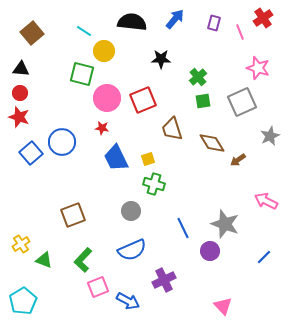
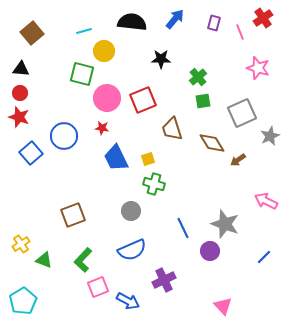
cyan line at (84, 31): rotated 49 degrees counterclockwise
gray square at (242, 102): moved 11 px down
blue circle at (62, 142): moved 2 px right, 6 px up
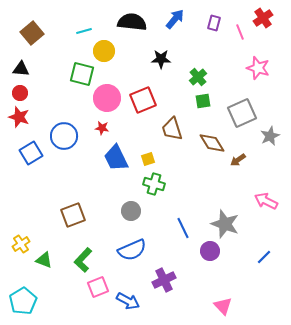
blue square at (31, 153): rotated 10 degrees clockwise
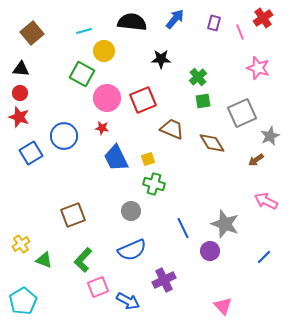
green square at (82, 74): rotated 15 degrees clockwise
brown trapezoid at (172, 129): rotated 130 degrees clockwise
brown arrow at (238, 160): moved 18 px right
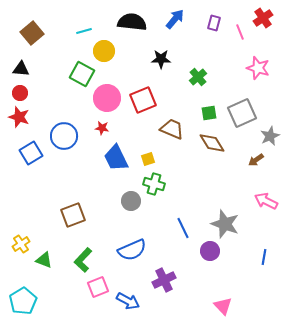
green square at (203, 101): moved 6 px right, 12 px down
gray circle at (131, 211): moved 10 px up
blue line at (264, 257): rotated 35 degrees counterclockwise
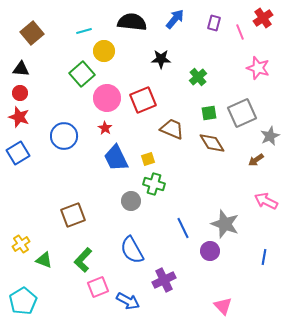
green square at (82, 74): rotated 20 degrees clockwise
red star at (102, 128): moved 3 px right; rotated 24 degrees clockwise
blue square at (31, 153): moved 13 px left
blue semicircle at (132, 250): rotated 84 degrees clockwise
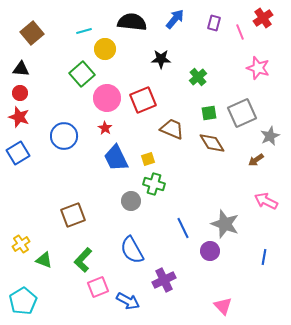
yellow circle at (104, 51): moved 1 px right, 2 px up
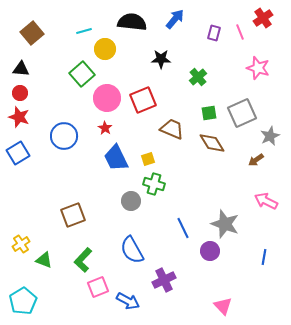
purple rectangle at (214, 23): moved 10 px down
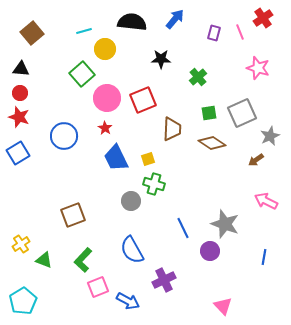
brown trapezoid at (172, 129): rotated 70 degrees clockwise
brown diamond at (212, 143): rotated 24 degrees counterclockwise
